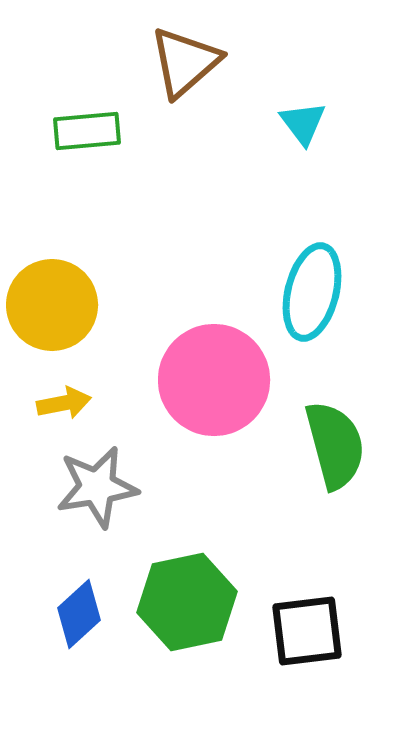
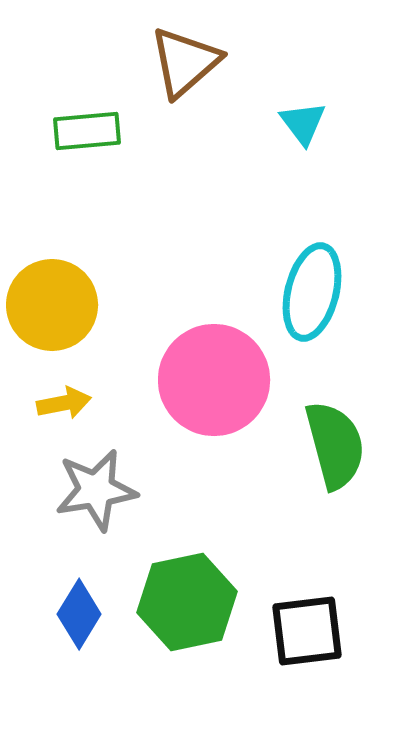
gray star: moved 1 px left, 3 px down
blue diamond: rotated 16 degrees counterclockwise
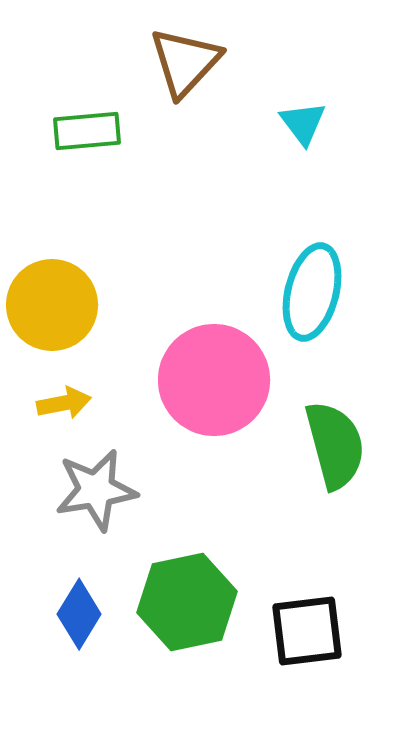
brown triangle: rotated 6 degrees counterclockwise
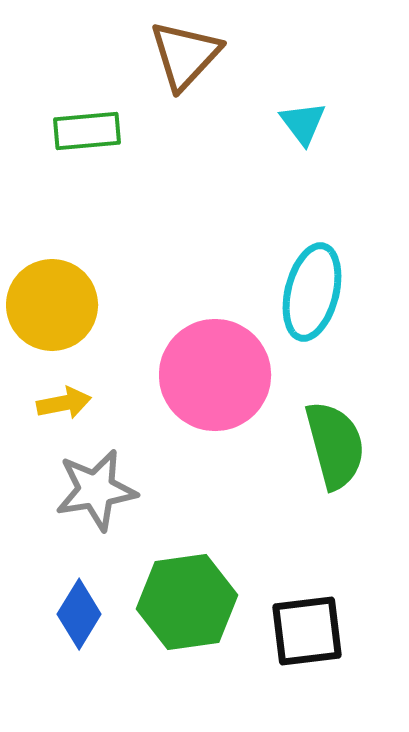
brown triangle: moved 7 px up
pink circle: moved 1 px right, 5 px up
green hexagon: rotated 4 degrees clockwise
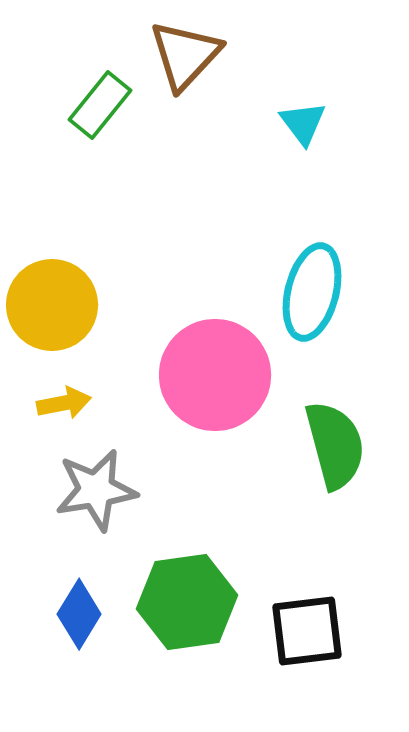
green rectangle: moved 13 px right, 26 px up; rotated 46 degrees counterclockwise
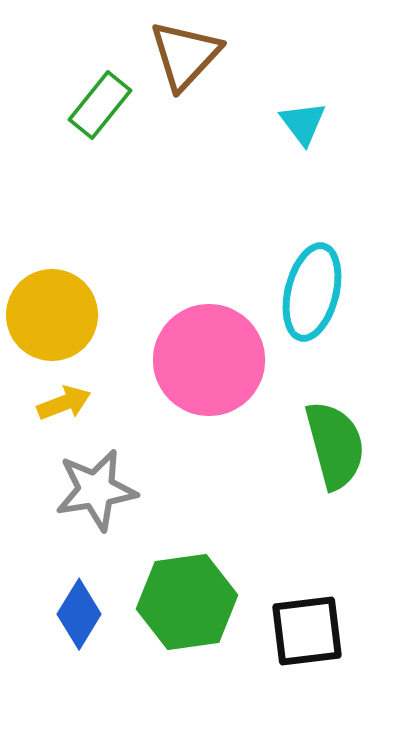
yellow circle: moved 10 px down
pink circle: moved 6 px left, 15 px up
yellow arrow: rotated 10 degrees counterclockwise
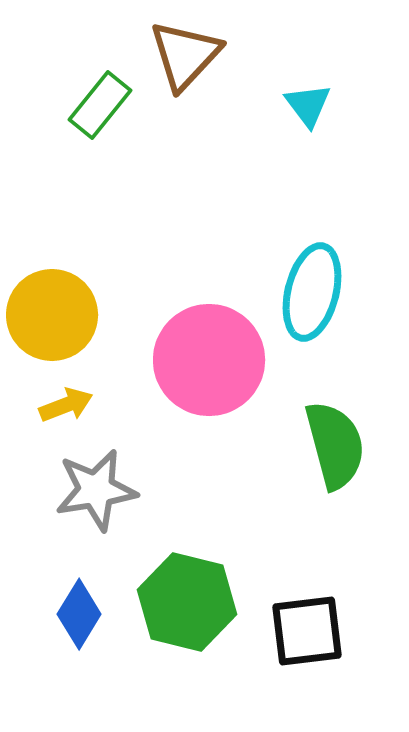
cyan triangle: moved 5 px right, 18 px up
yellow arrow: moved 2 px right, 2 px down
green hexagon: rotated 22 degrees clockwise
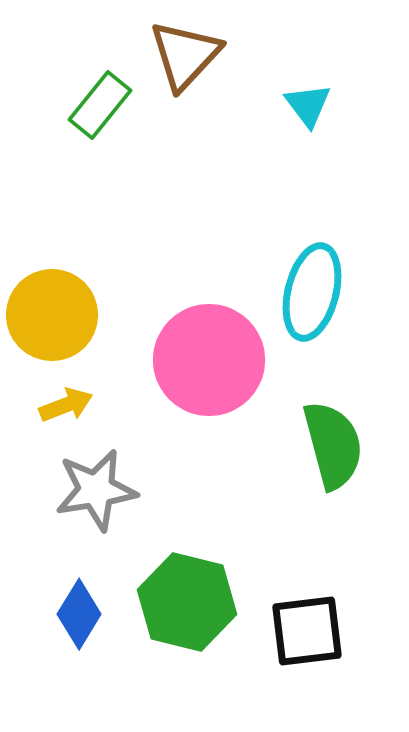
green semicircle: moved 2 px left
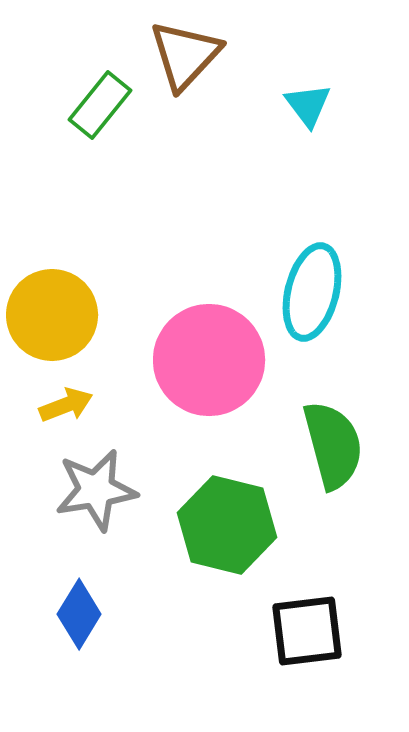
green hexagon: moved 40 px right, 77 px up
